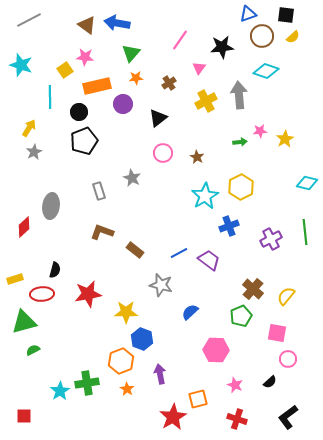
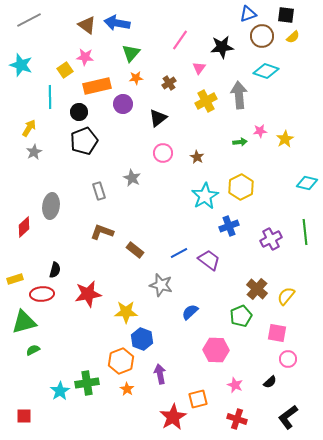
brown cross at (253, 289): moved 4 px right
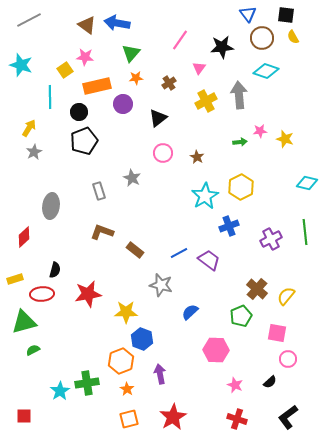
blue triangle at (248, 14): rotated 48 degrees counterclockwise
brown circle at (262, 36): moved 2 px down
yellow semicircle at (293, 37): rotated 104 degrees clockwise
yellow star at (285, 139): rotated 24 degrees counterclockwise
red diamond at (24, 227): moved 10 px down
orange square at (198, 399): moved 69 px left, 20 px down
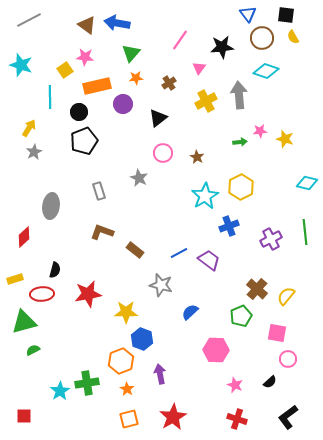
gray star at (132, 178): moved 7 px right
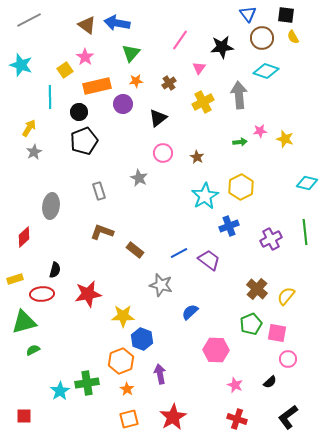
pink star at (85, 57): rotated 30 degrees clockwise
orange star at (136, 78): moved 3 px down
yellow cross at (206, 101): moved 3 px left, 1 px down
yellow star at (126, 312): moved 3 px left, 4 px down
green pentagon at (241, 316): moved 10 px right, 8 px down
